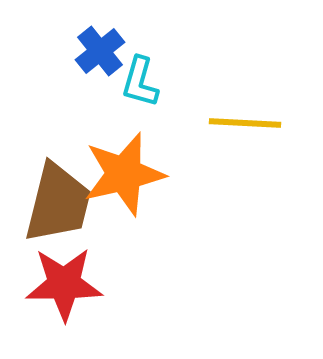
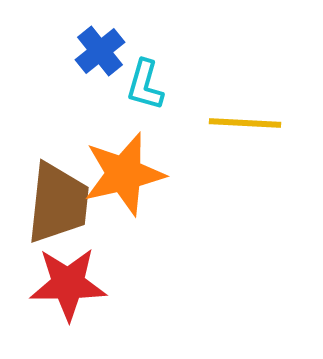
cyan L-shape: moved 5 px right, 3 px down
brown trapezoid: rotated 8 degrees counterclockwise
red star: moved 4 px right
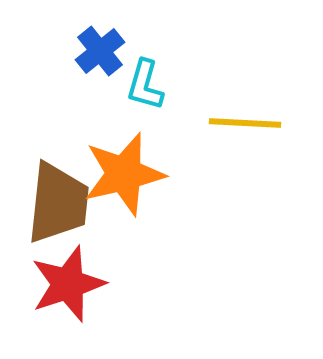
red star: rotated 18 degrees counterclockwise
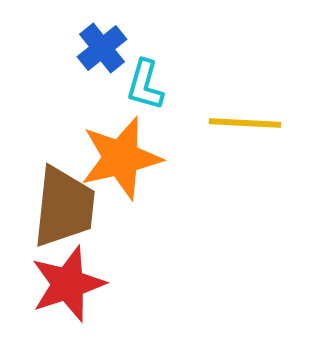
blue cross: moved 2 px right, 3 px up
orange star: moved 3 px left, 16 px up
brown trapezoid: moved 6 px right, 4 px down
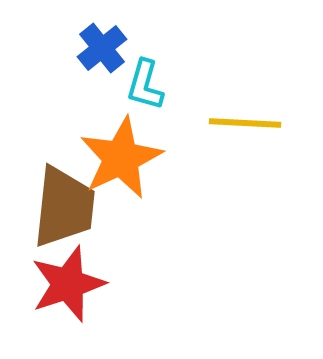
orange star: rotated 12 degrees counterclockwise
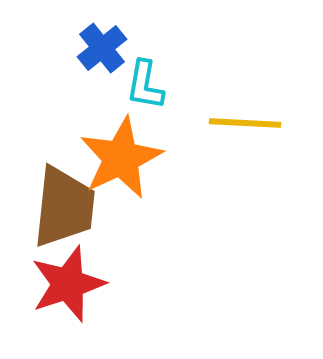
cyan L-shape: rotated 6 degrees counterclockwise
